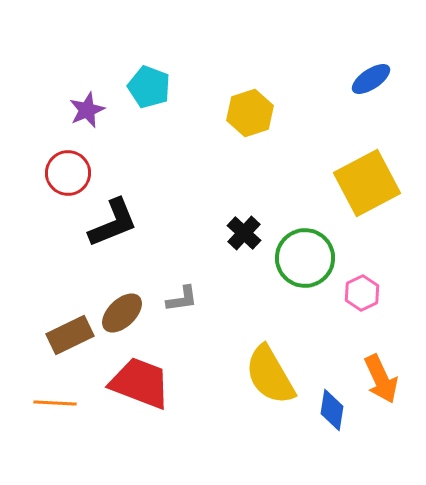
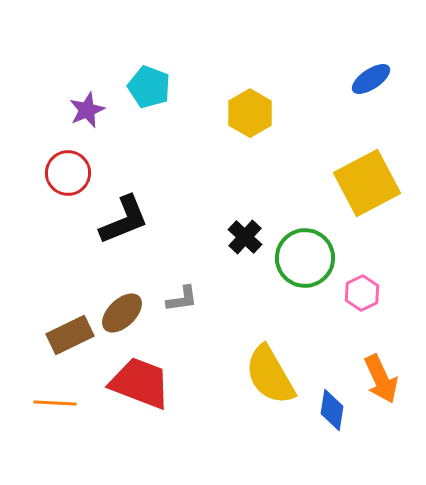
yellow hexagon: rotated 12 degrees counterclockwise
black L-shape: moved 11 px right, 3 px up
black cross: moved 1 px right, 4 px down
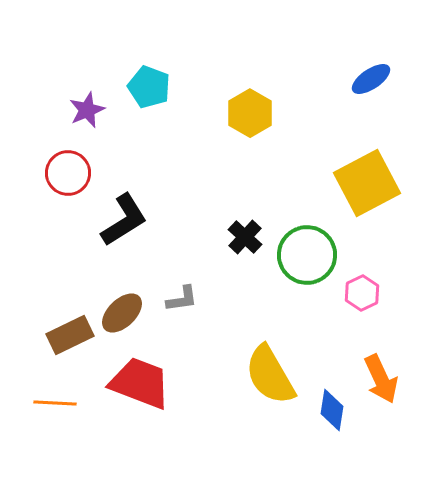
black L-shape: rotated 10 degrees counterclockwise
green circle: moved 2 px right, 3 px up
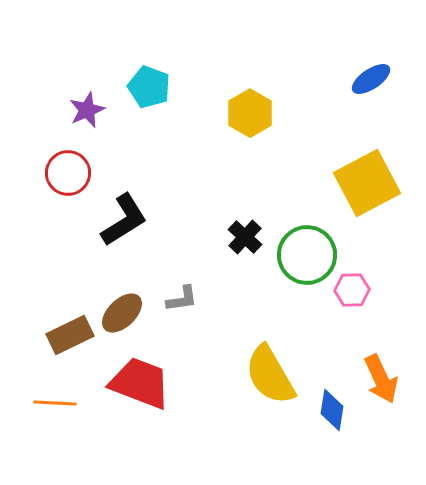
pink hexagon: moved 10 px left, 3 px up; rotated 24 degrees clockwise
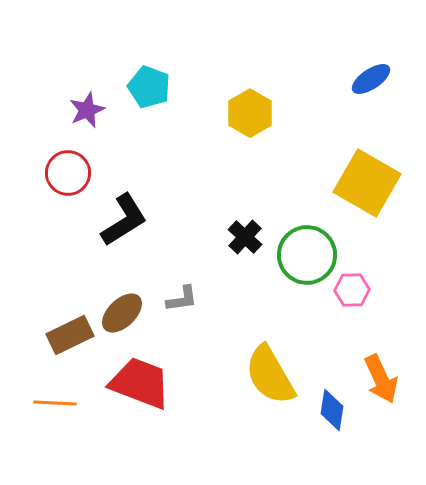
yellow square: rotated 32 degrees counterclockwise
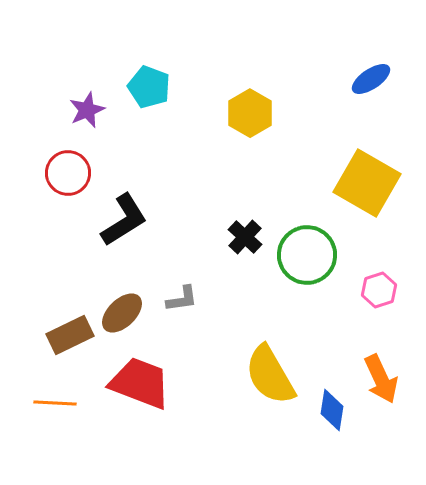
pink hexagon: moved 27 px right; rotated 16 degrees counterclockwise
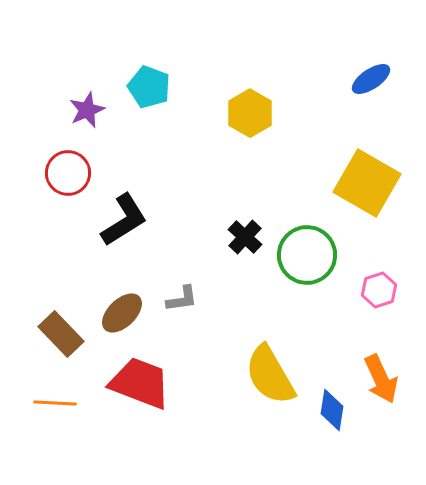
brown rectangle: moved 9 px left, 1 px up; rotated 72 degrees clockwise
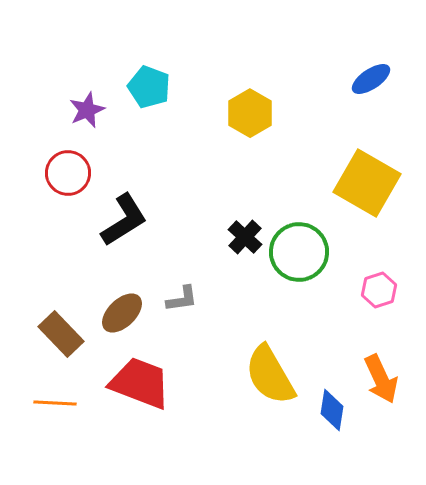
green circle: moved 8 px left, 3 px up
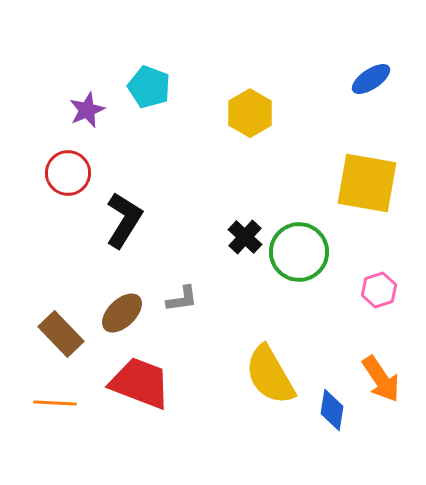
yellow square: rotated 20 degrees counterclockwise
black L-shape: rotated 26 degrees counterclockwise
orange arrow: rotated 9 degrees counterclockwise
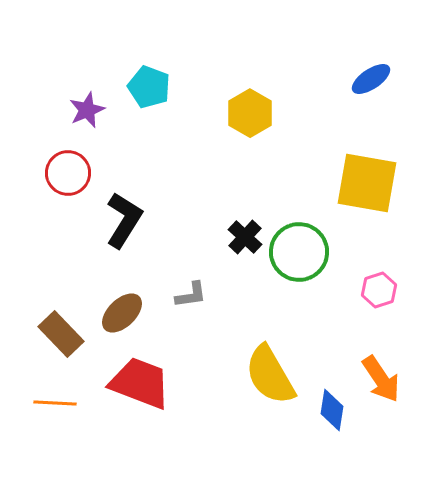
gray L-shape: moved 9 px right, 4 px up
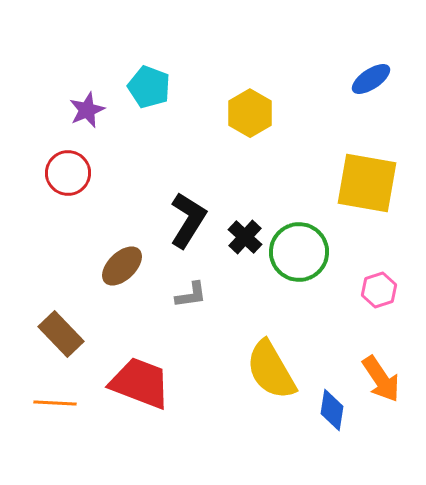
black L-shape: moved 64 px right
brown ellipse: moved 47 px up
yellow semicircle: moved 1 px right, 5 px up
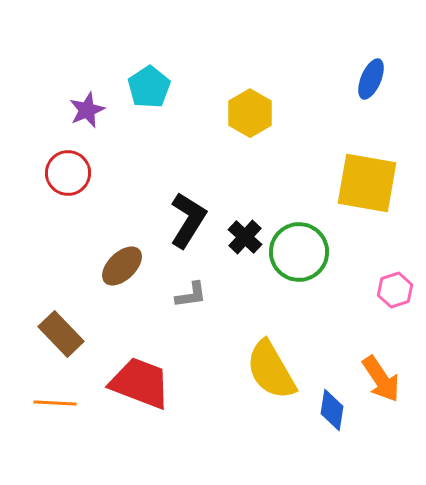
blue ellipse: rotated 33 degrees counterclockwise
cyan pentagon: rotated 18 degrees clockwise
pink hexagon: moved 16 px right
